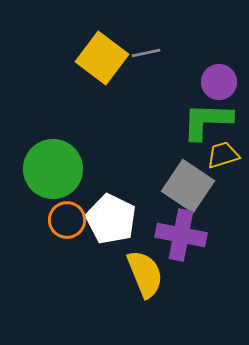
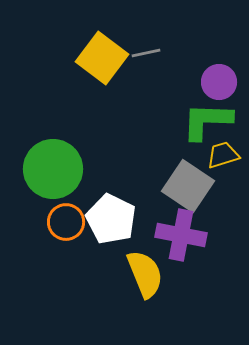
orange circle: moved 1 px left, 2 px down
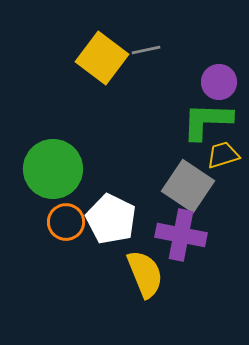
gray line: moved 3 px up
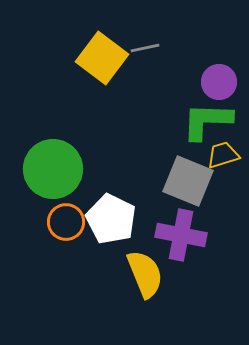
gray line: moved 1 px left, 2 px up
gray square: moved 5 px up; rotated 12 degrees counterclockwise
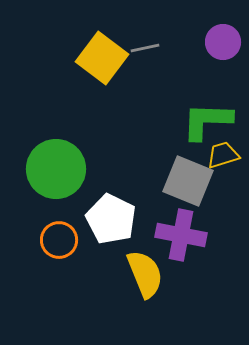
purple circle: moved 4 px right, 40 px up
green circle: moved 3 px right
orange circle: moved 7 px left, 18 px down
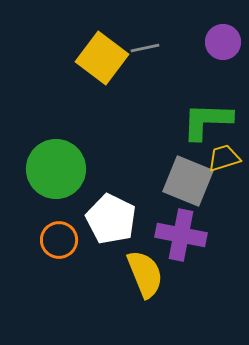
yellow trapezoid: moved 1 px right, 3 px down
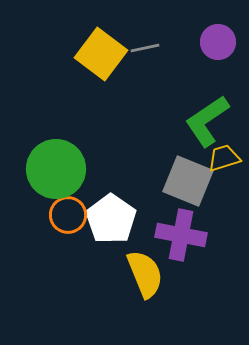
purple circle: moved 5 px left
yellow square: moved 1 px left, 4 px up
green L-shape: rotated 36 degrees counterclockwise
white pentagon: rotated 9 degrees clockwise
orange circle: moved 9 px right, 25 px up
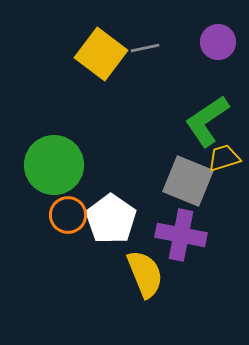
green circle: moved 2 px left, 4 px up
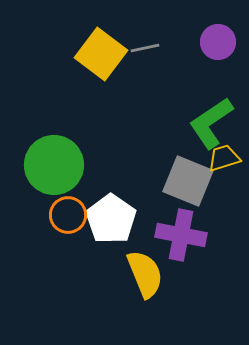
green L-shape: moved 4 px right, 2 px down
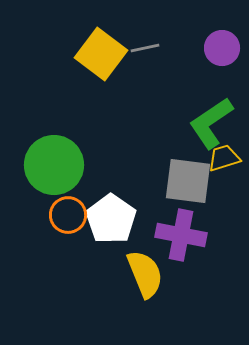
purple circle: moved 4 px right, 6 px down
gray square: rotated 15 degrees counterclockwise
